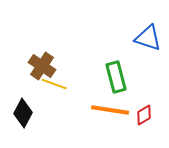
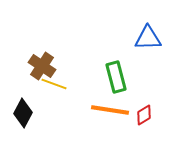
blue triangle: rotated 20 degrees counterclockwise
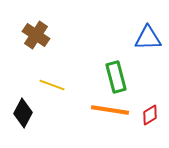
brown cross: moved 6 px left, 31 px up
yellow line: moved 2 px left, 1 px down
red diamond: moved 6 px right
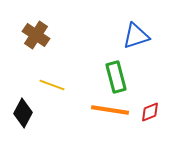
blue triangle: moved 12 px left, 2 px up; rotated 16 degrees counterclockwise
red diamond: moved 3 px up; rotated 10 degrees clockwise
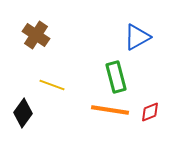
blue triangle: moved 1 px right, 1 px down; rotated 12 degrees counterclockwise
black diamond: rotated 8 degrees clockwise
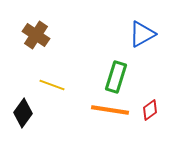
blue triangle: moved 5 px right, 3 px up
green rectangle: rotated 32 degrees clockwise
red diamond: moved 2 px up; rotated 15 degrees counterclockwise
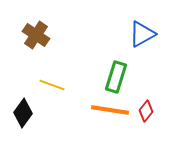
red diamond: moved 4 px left, 1 px down; rotated 15 degrees counterclockwise
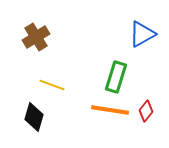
brown cross: moved 2 px down; rotated 24 degrees clockwise
black diamond: moved 11 px right, 4 px down; rotated 20 degrees counterclockwise
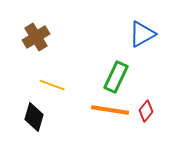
green rectangle: rotated 8 degrees clockwise
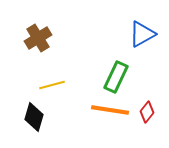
brown cross: moved 2 px right, 1 px down
yellow line: rotated 35 degrees counterclockwise
red diamond: moved 1 px right, 1 px down
